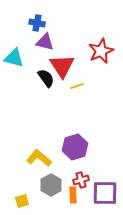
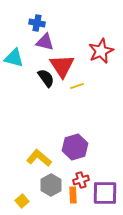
yellow square: rotated 24 degrees counterclockwise
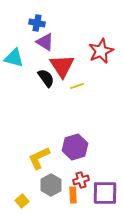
purple triangle: rotated 18 degrees clockwise
yellow L-shape: rotated 65 degrees counterclockwise
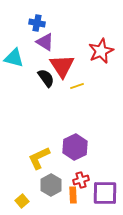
purple hexagon: rotated 10 degrees counterclockwise
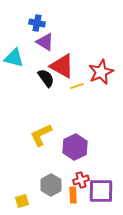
red star: moved 21 px down
red triangle: rotated 28 degrees counterclockwise
yellow L-shape: moved 2 px right, 23 px up
purple square: moved 4 px left, 2 px up
yellow square: rotated 24 degrees clockwise
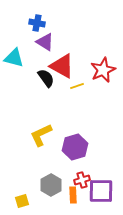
red star: moved 2 px right, 2 px up
purple hexagon: rotated 10 degrees clockwise
red cross: moved 1 px right
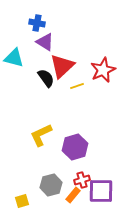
red triangle: rotated 48 degrees clockwise
gray hexagon: rotated 15 degrees clockwise
orange rectangle: rotated 42 degrees clockwise
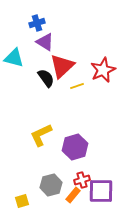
blue cross: rotated 28 degrees counterclockwise
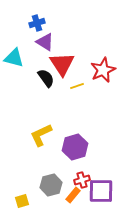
red triangle: moved 2 px up; rotated 20 degrees counterclockwise
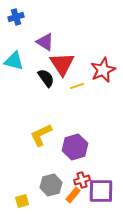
blue cross: moved 21 px left, 6 px up
cyan triangle: moved 3 px down
